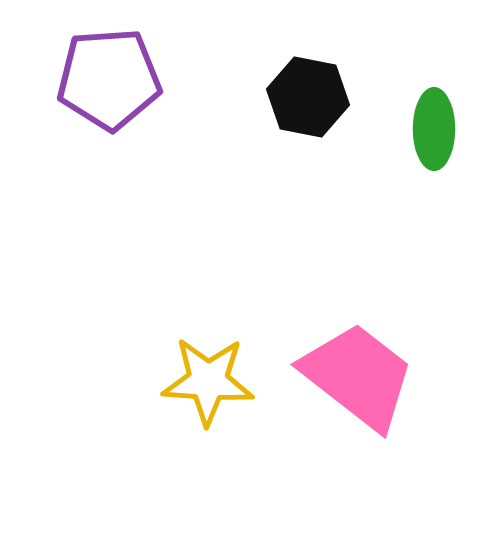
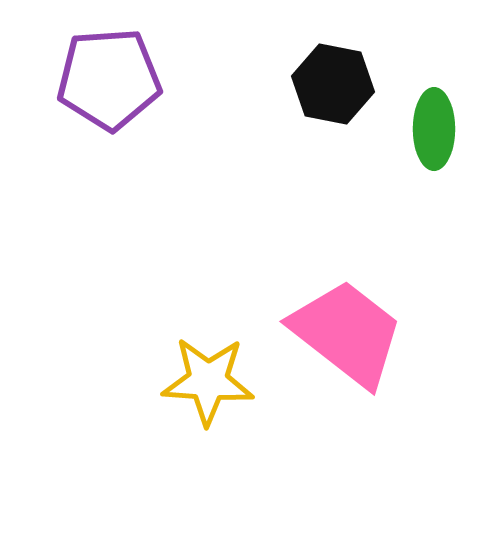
black hexagon: moved 25 px right, 13 px up
pink trapezoid: moved 11 px left, 43 px up
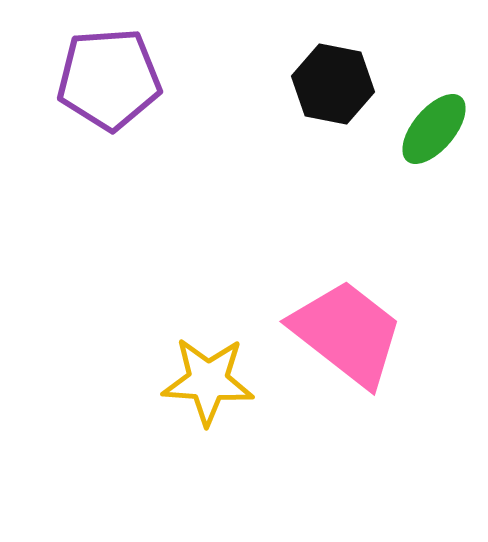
green ellipse: rotated 40 degrees clockwise
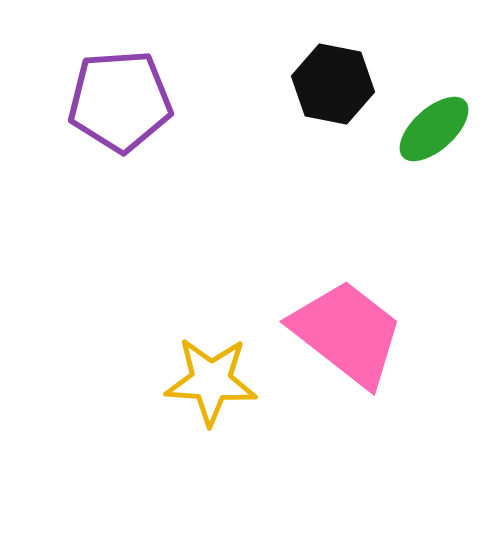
purple pentagon: moved 11 px right, 22 px down
green ellipse: rotated 8 degrees clockwise
yellow star: moved 3 px right
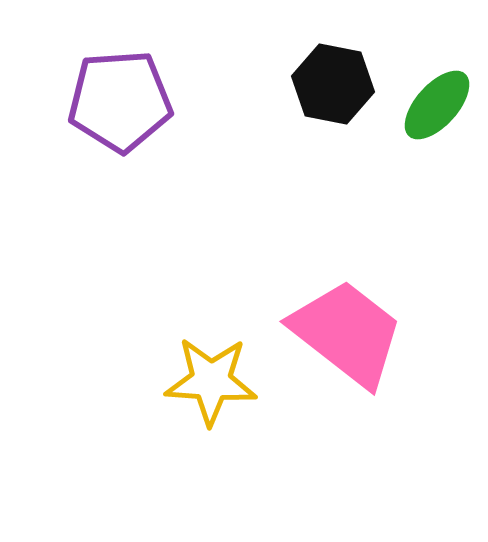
green ellipse: moved 3 px right, 24 px up; rotated 6 degrees counterclockwise
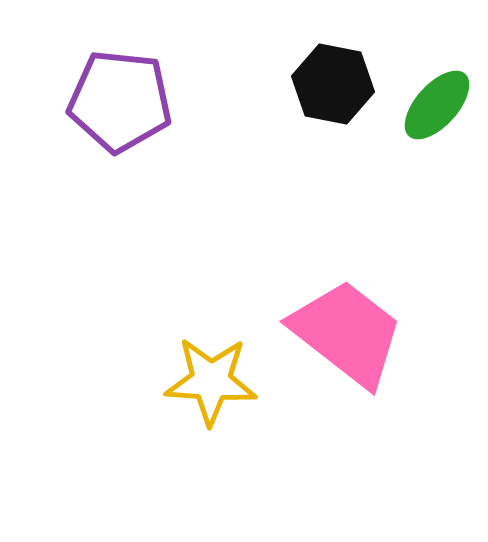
purple pentagon: rotated 10 degrees clockwise
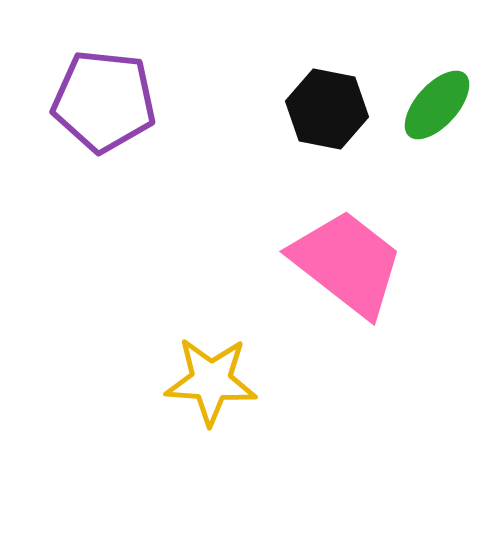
black hexagon: moved 6 px left, 25 px down
purple pentagon: moved 16 px left
pink trapezoid: moved 70 px up
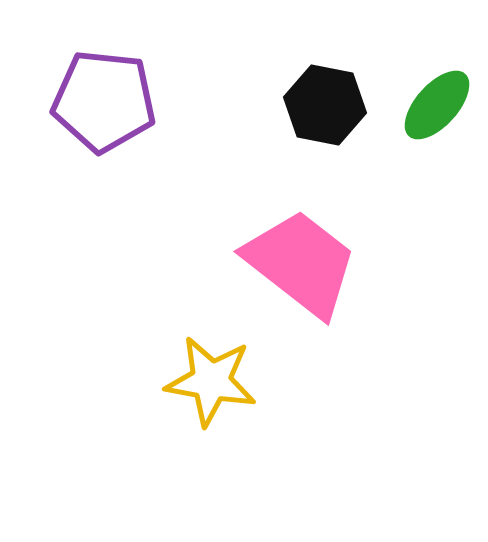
black hexagon: moved 2 px left, 4 px up
pink trapezoid: moved 46 px left
yellow star: rotated 6 degrees clockwise
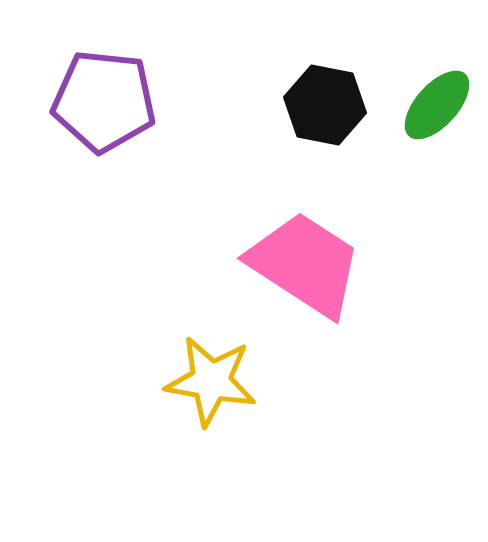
pink trapezoid: moved 4 px right, 1 px down; rotated 5 degrees counterclockwise
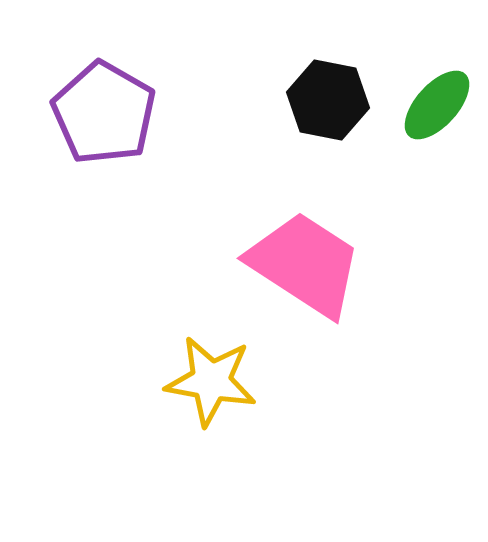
purple pentagon: moved 12 px down; rotated 24 degrees clockwise
black hexagon: moved 3 px right, 5 px up
